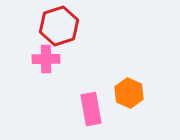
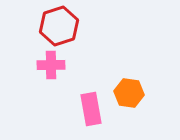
pink cross: moved 5 px right, 6 px down
orange hexagon: rotated 16 degrees counterclockwise
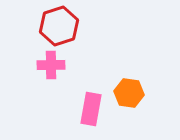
pink rectangle: rotated 20 degrees clockwise
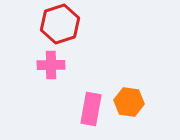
red hexagon: moved 1 px right, 2 px up
orange hexagon: moved 9 px down
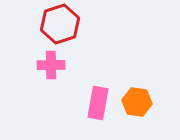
orange hexagon: moved 8 px right
pink rectangle: moved 7 px right, 6 px up
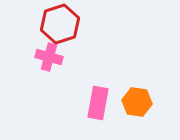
pink cross: moved 2 px left, 8 px up; rotated 16 degrees clockwise
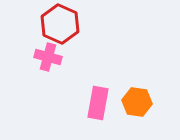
red hexagon: rotated 18 degrees counterclockwise
pink cross: moved 1 px left
